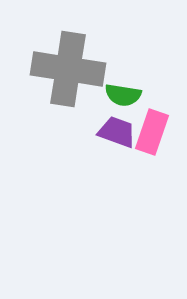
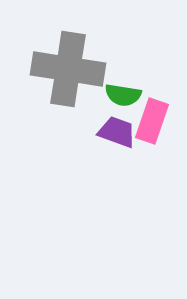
pink rectangle: moved 11 px up
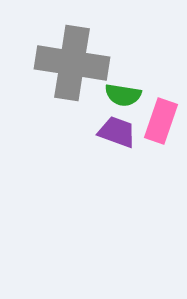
gray cross: moved 4 px right, 6 px up
pink rectangle: moved 9 px right
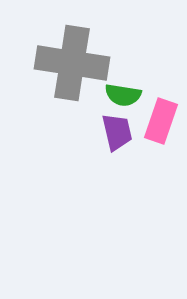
purple trapezoid: rotated 57 degrees clockwise
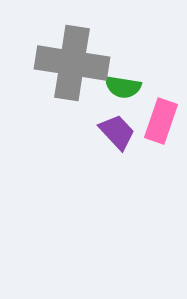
green semicircle: moved 8 px up
purple trapezoid: rotated 30 degrees counterclockwise
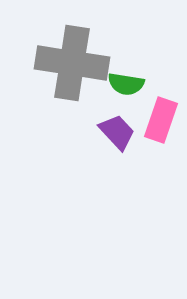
green semicircle: moved 3 px right, 3 px up
pink rectangle: moved 1 px up
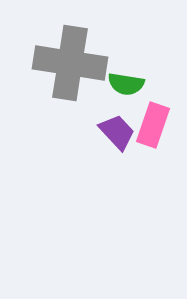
gray cross: moved 2 px left
pink rectangle: moved 8 px left, 5 px down
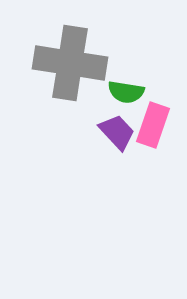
green semicircle: moved 8 px down
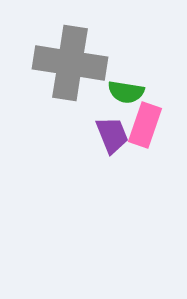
pink rectangle: moved 8 px left
purple trapezoid: moved 5 px left, 3 px down; rotated 21 degrees clockwise
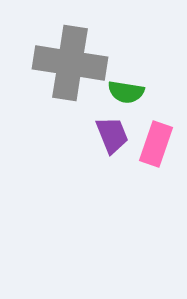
pink rectangle: moved 11 px right, 19 px down
